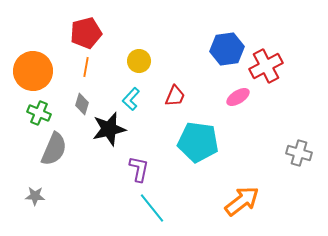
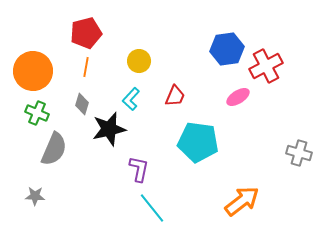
green cross: moved 2 px left
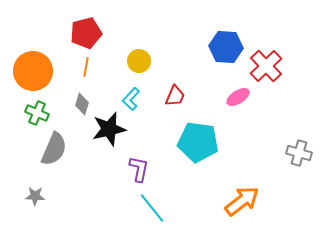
blue hexagon: moved 1 px left, 2 px up; rotated 12 degrees clockwise
red cross: rotated 16 degrees counterclockwise
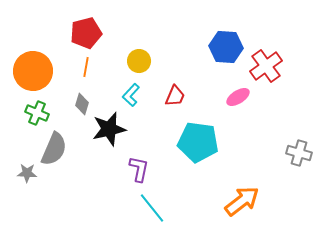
red cross: rotated 8 degrees clockwise
cyan L-shape: moved 4 px up
gray star: moved 8 px left, 23 px up
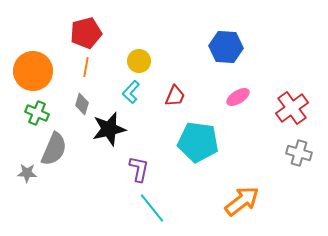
red cross: moved 26 px right, 42 px down
cyan L-shape: moved 3 px up
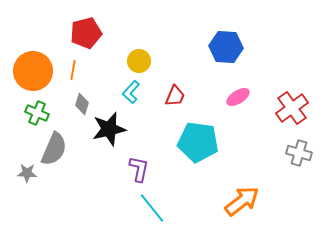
orange line: moved 13 px left, 3 px down
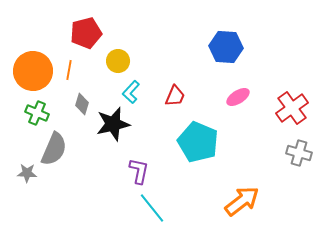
yellow circle: moved 21 px left
orange line: moved 4 px left
black star: moved 4 px right, 5 px up
cyan pentagon: rotated 15 degrees clockwise
purple L-shape: moved 2 px down
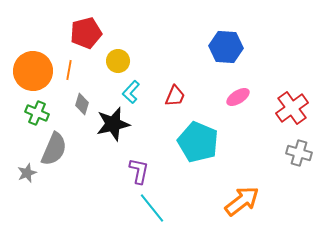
gray star: rotated 24 degrees counterclockwise
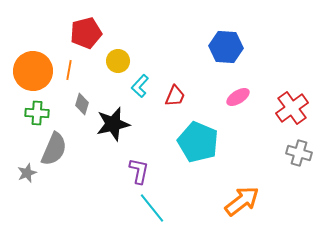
cyan L-shape: moved 9 px right, 6 px up
green cross: rotated 20 degrees counterclockwise
